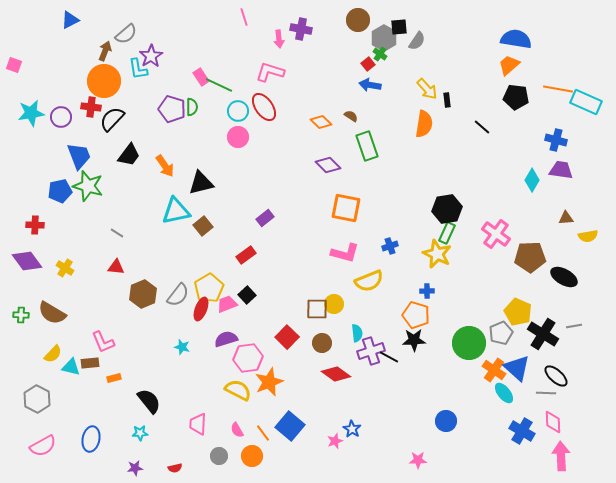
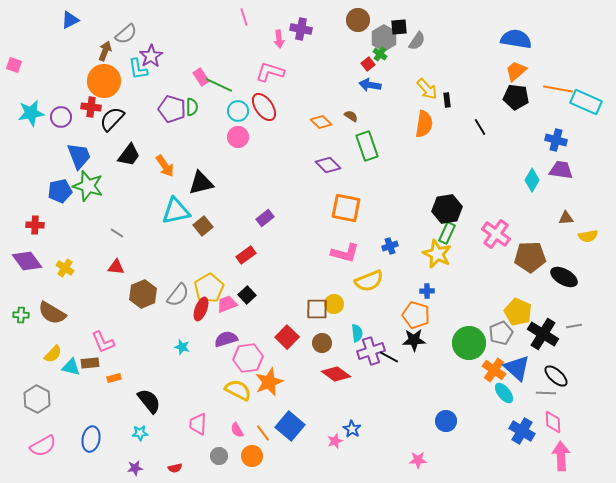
orange trapezoid at (509, 65): moved 7 px right, 6 px down
black line at (482, 127): moved 2 px left; rotated 18 degrees clockwise
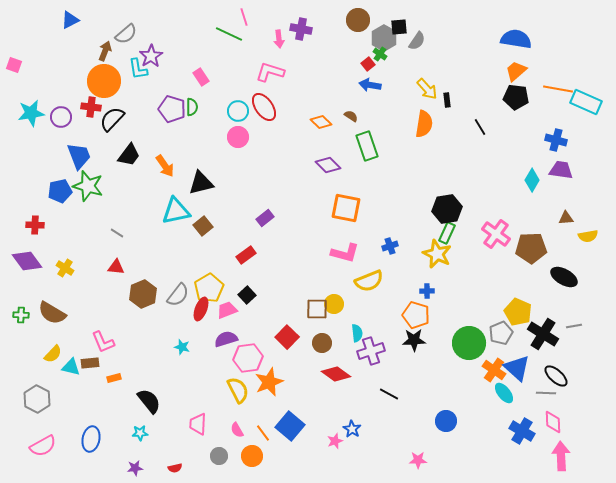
green line at (219, 85): moved 10 px right, 51 px up
brown pentagon at (530, 257): moved 1 px right, 9 px up
pink trapezoid at (227, 304): moved 6 px down
black line at (389, 357): moved 37 px down
yellow semicircle at (238, 390): rotated 36 degrees clockwise
